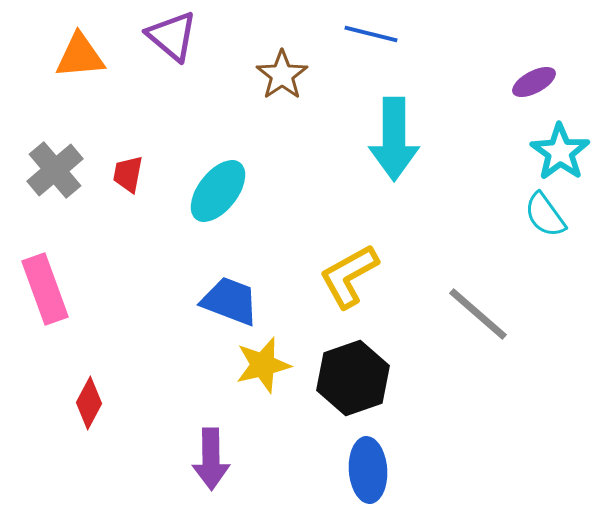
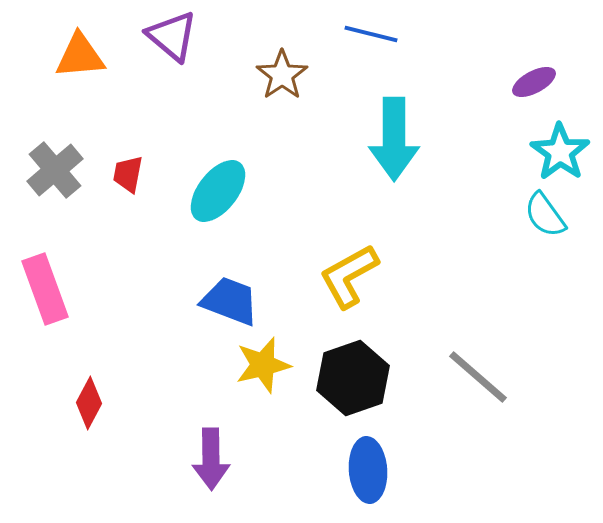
gray line: moved 63 px down
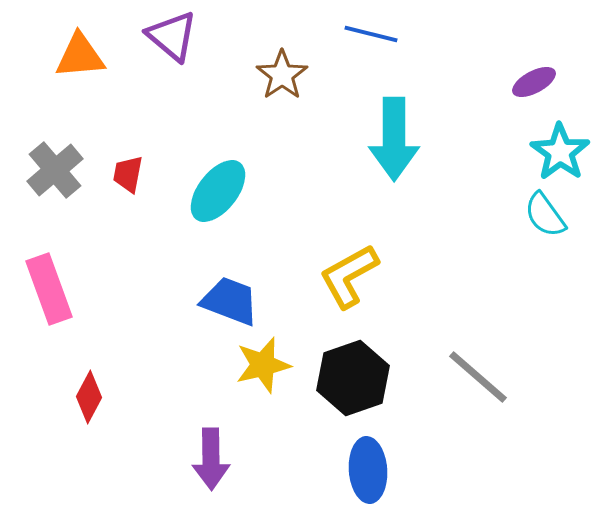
pink rectangle: moved 4 px right
red diamond: moved 6 px up
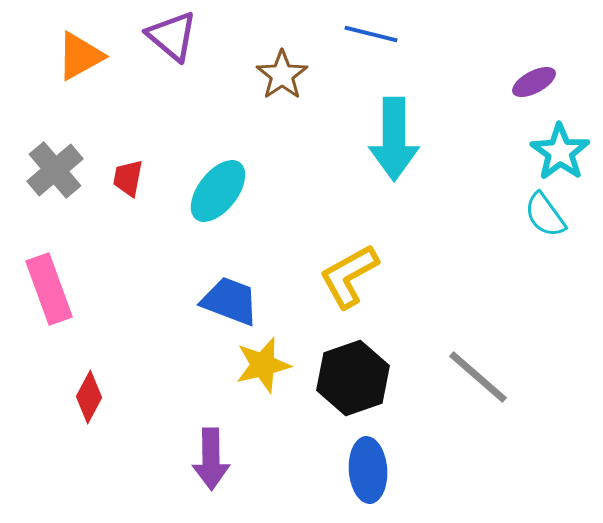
orange triangle: rotated 24 degrees counterclockwise
red trapezoid: moved 4 px down
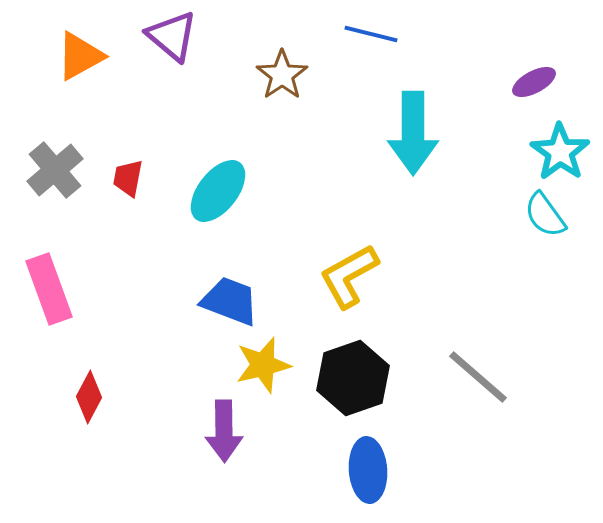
cyan arrow: moved 19 px right, 6 px up
purple arrow: moved 13 px right, 28 px up
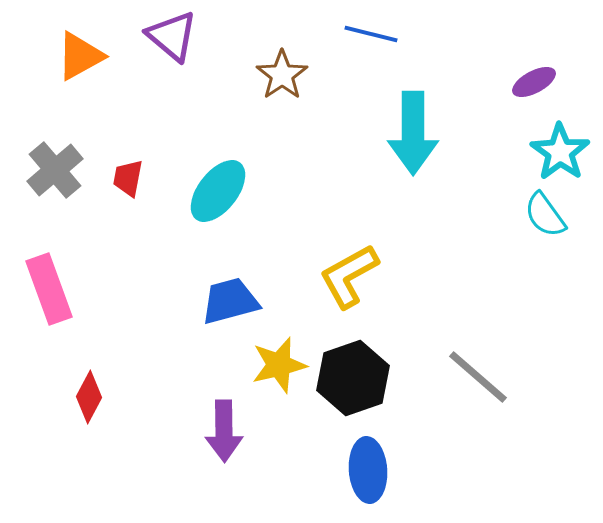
blue trapezoid: rotated 36 degrees counterclockwise
yellow star: moved 16 px right
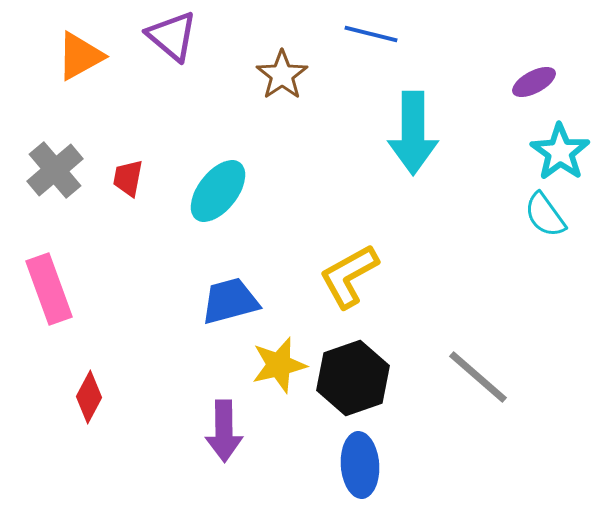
blue ellipse: moved 8 px left, 5 px up
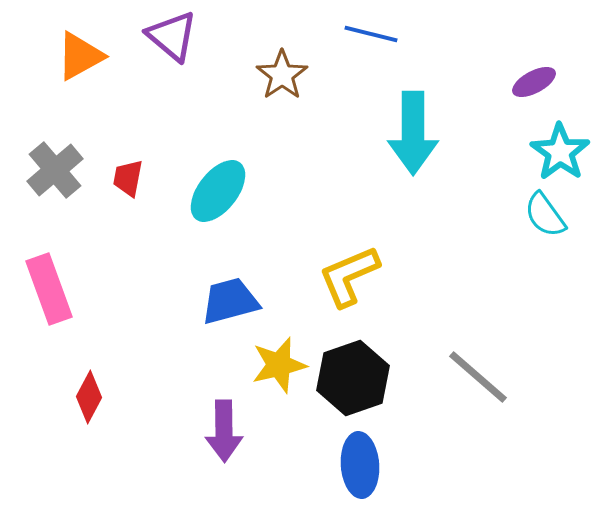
yellow L-shape: rotated 6 degrees clockwise
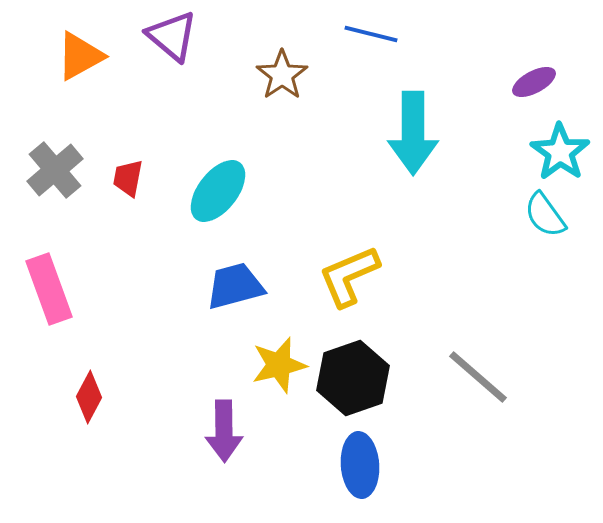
blue trapezoid: moved 5 px right, 15 px up
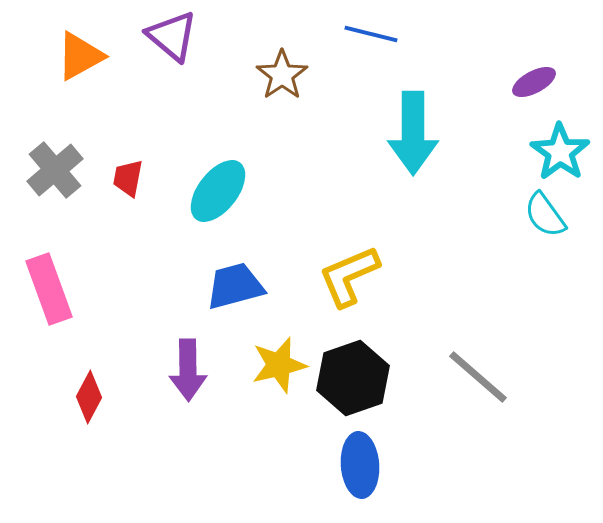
purple arrow: moved 36 px left, 61 px up
